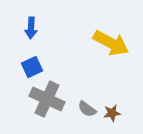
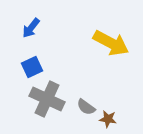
blue arrow: rotated 35 degrees clockwise
gray semicircle: moved 1 px left, 2 px up
brown star: moved 4 px left, 6 px down; rotated 18 degrees clockwise
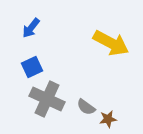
brown star: rotated 18 degrees counterclockwise
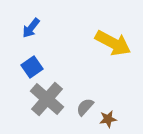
yellow arrow: moved 2 px right
blue square: rotated 10 degrees counterclockwise
gray cross: rotated 16 degrees clockwise
gray semicircle: moved 1 px left; rotated 96 degrees clockwise
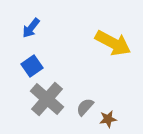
blue square: moved 1 px up
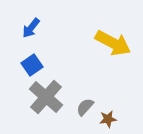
blue square: moved 1 px up
gray cross: moved 1 px left, 2 px up
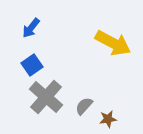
gray semicircle: moved 1 px left, 1 px up
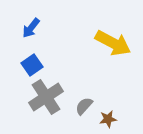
gray cross: rotated 16 degrees clockwise
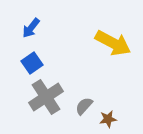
blue square: moved 2 px up
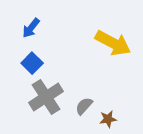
blue square: rotated 10 degrees counterclockwise
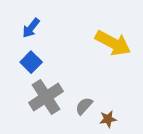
blue square: moved 1 px left, 1 px up
